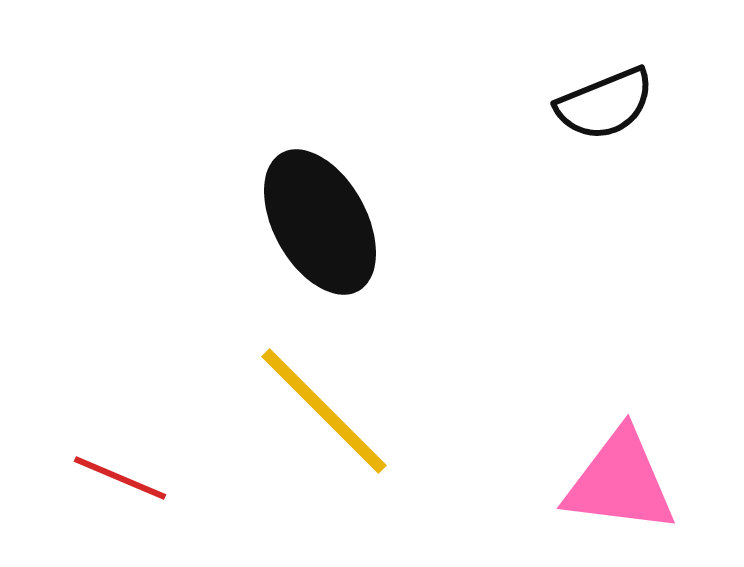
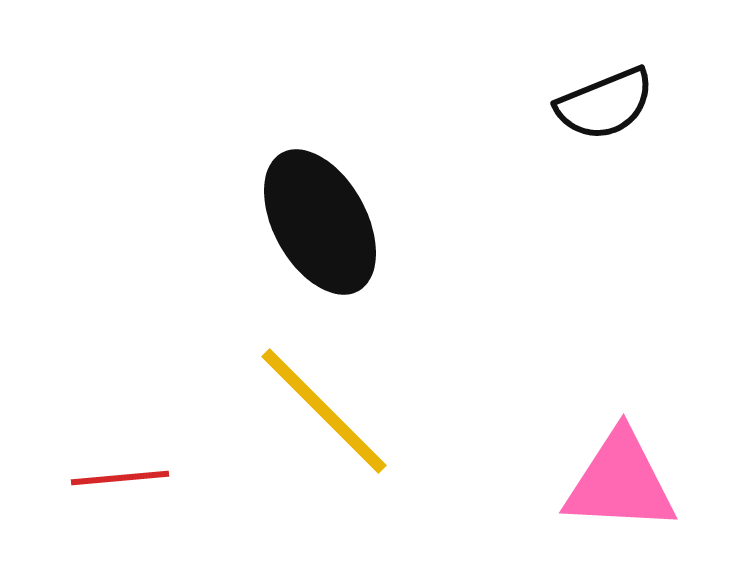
red line: rotated 28 degrees counterclockwise
pink triangle: rotated 4 degrees counterclockwise
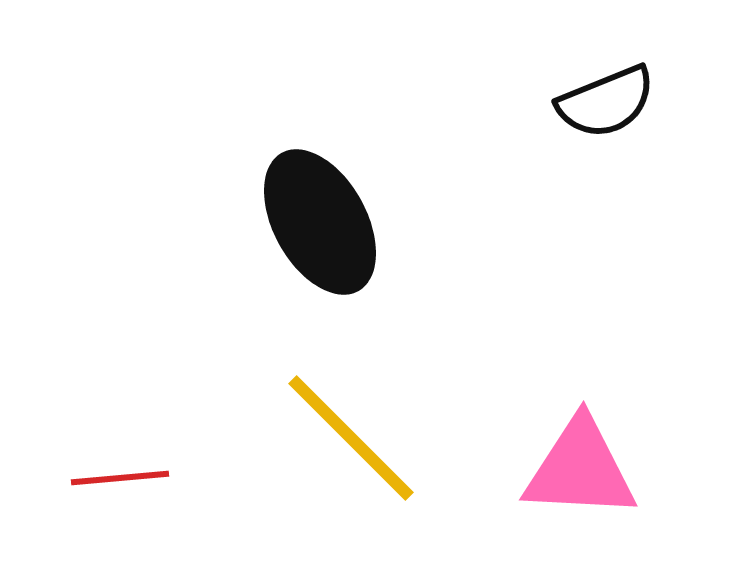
black semicircle: moved 1 px right, 2 px up
yellow line: moved 27 px right, 27 px down
pink triangle: moved 40 px left, 13 px up
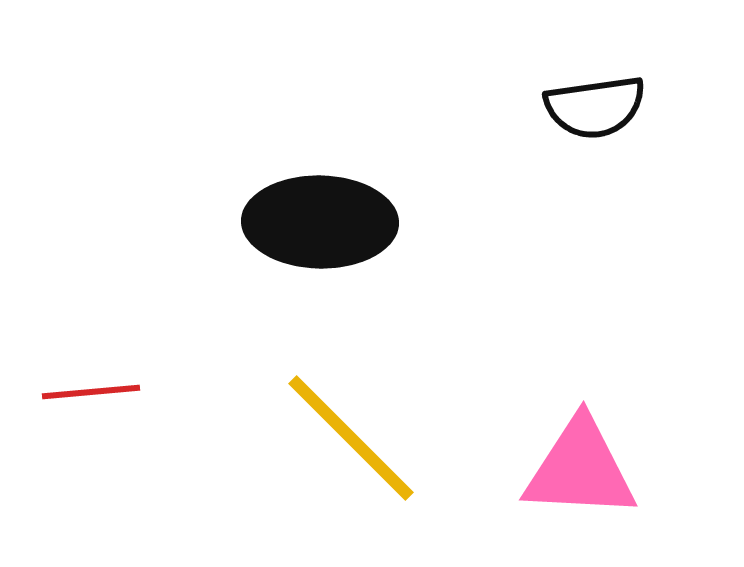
black semicircle: moved 11 px left, 5 px down; rotated 14 degrees clockwise
black ellipse: rotated 60 degrees counterclockwise
red line: moved 29 px left, 86 px up
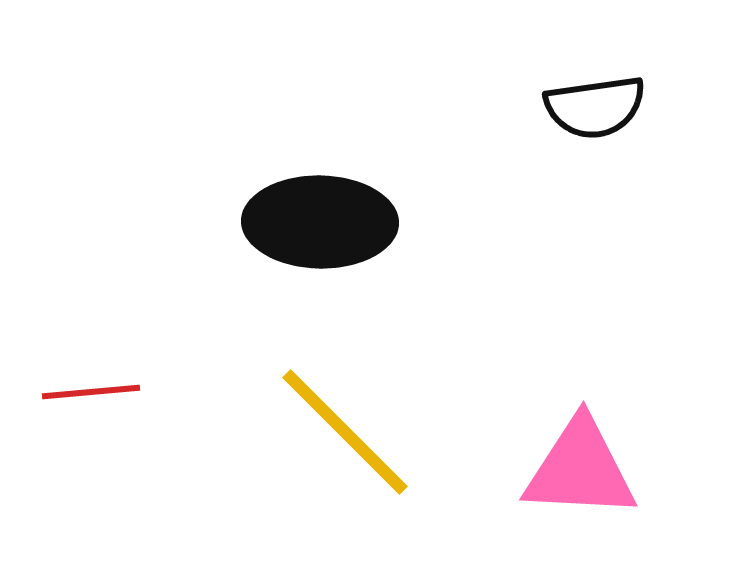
yellow line: moved 6 px left, 6 px up
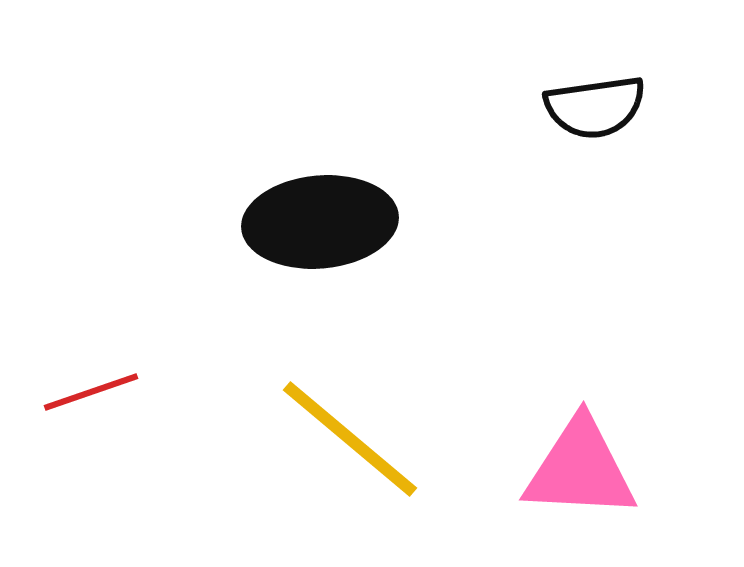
black ellipse: rotated 6 degrees counterclockwise
red line: rotated 14 degrees counterclockwise
yellow line: moved 5 px right, 7 px down; rotated 5 degrees counterclockwise
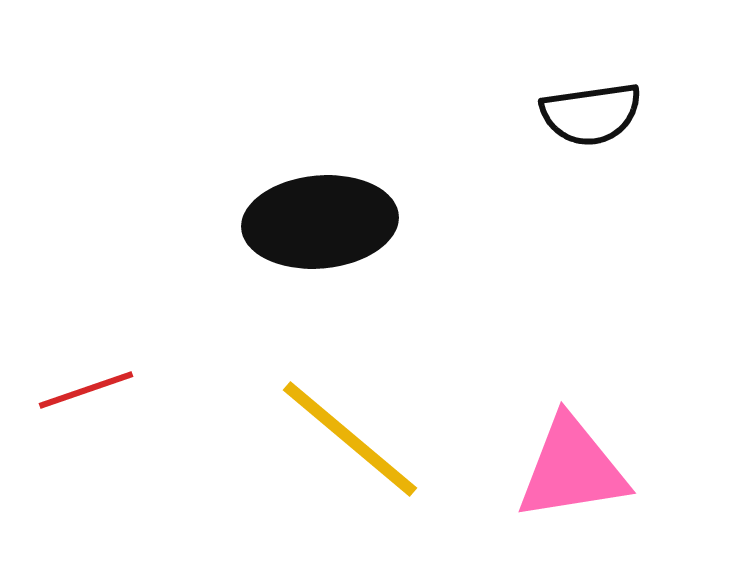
black semicircle: moved 4 px left, 7 px down
red line: moved 5 px left, 2 px up
pink triangle: moved 8 px left; rotated 12 degrees counterclockwise
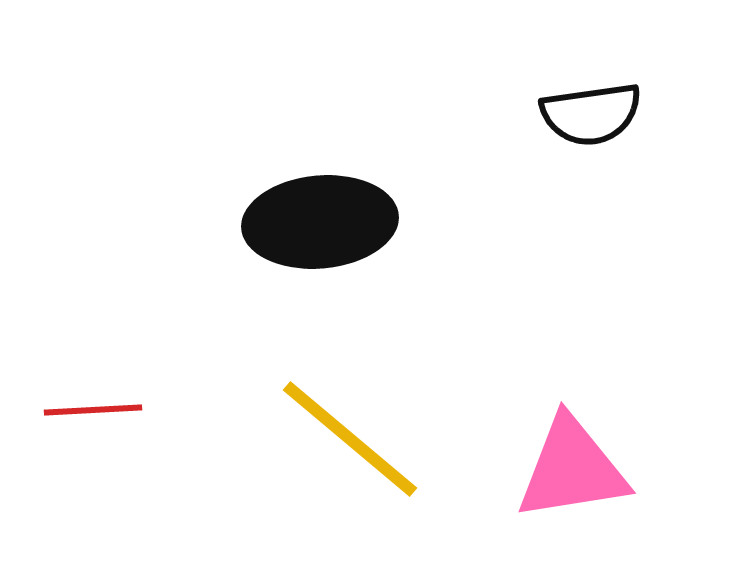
red line: moved 7 px right, 20 px down; rotated 16 degrees clockwise
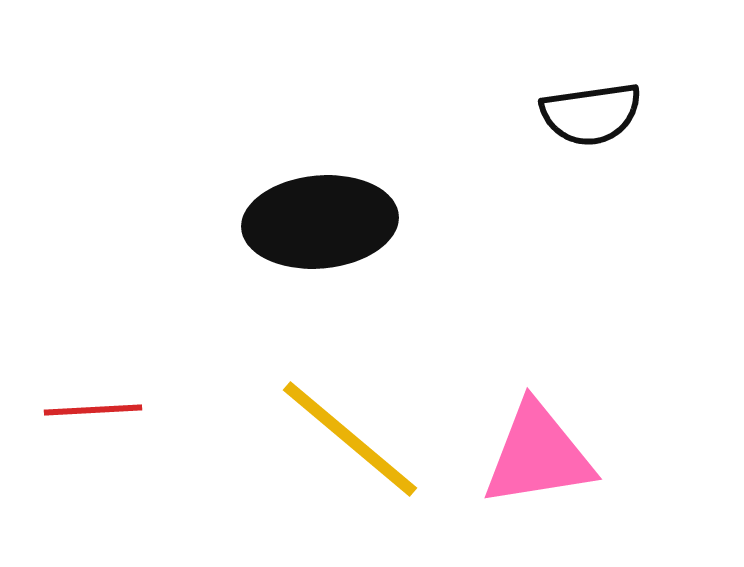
pink triangle: moved 34 px left, 14 px up
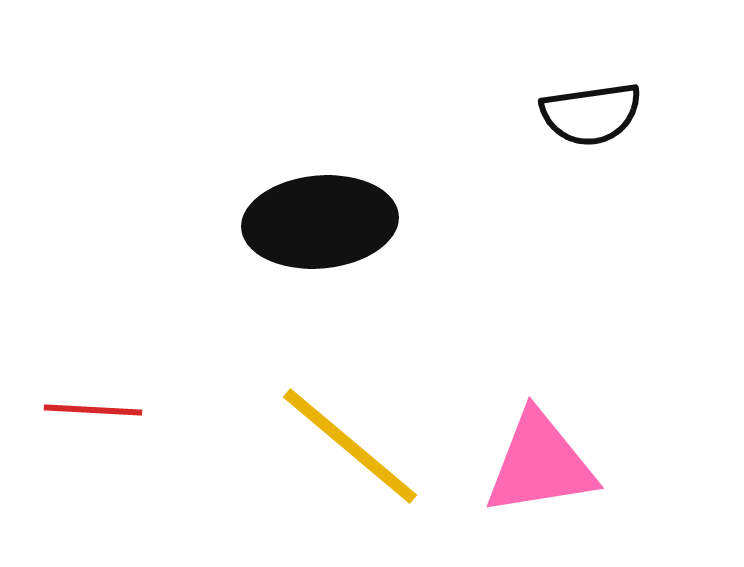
red line: rotated 6 degrees clockwise
yellow line: moved 7 px down
pink triangle: moved 2 px right, 9 px down
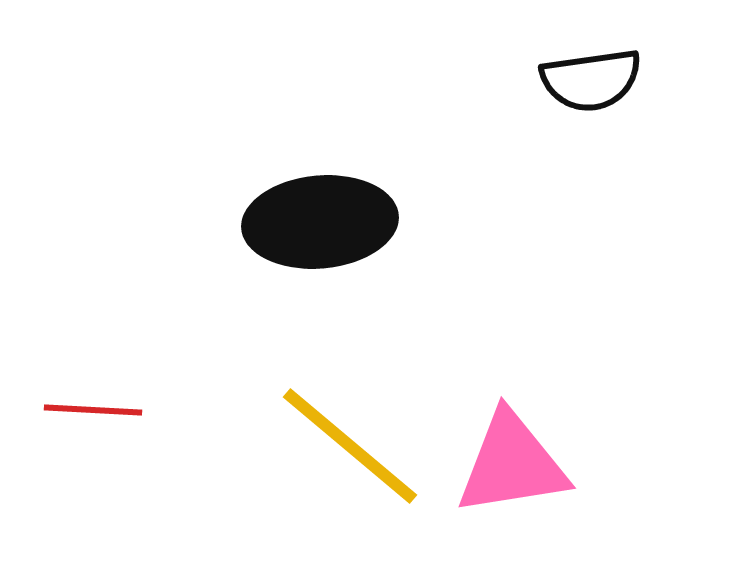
black semicircle: moved 34 px up
pink triangle: moved 28 px left
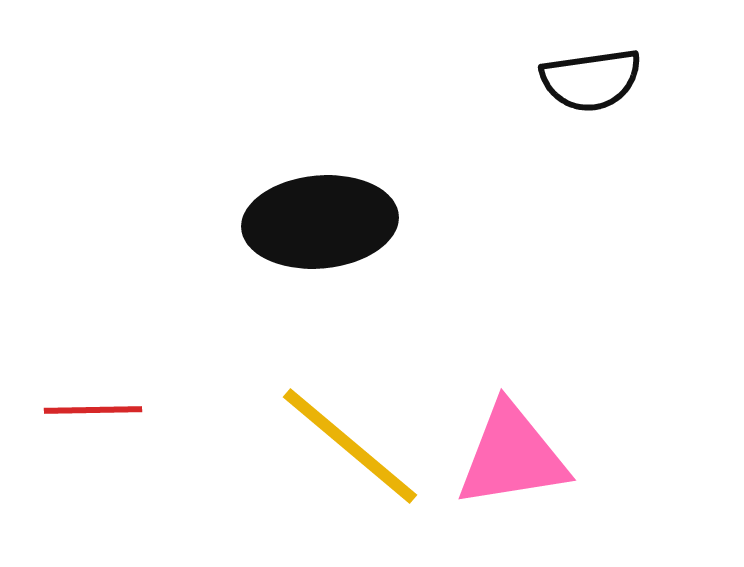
red line: rotated 4 degrees counterclockwise
pink triangle: moved 8 px up
